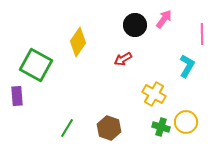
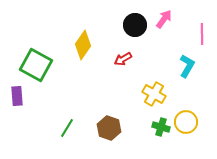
yellow diamond: moved 5 px right, 3 px down
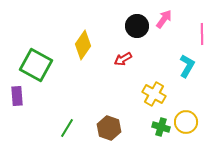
black circle: moved 2 px right, 1 px down
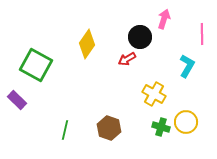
pink arrow: rotated 18 degrees counterclockwise
black circle: moved 3 px right, 11 px down
yellow diamond: moved 4 px right, 1 px up
red arrow: moved 4 px right
purple rectangle: moved 4 px down; rotated 42 degrees counterclockwise
green line: moved 2 px left, 2 px down; rotated 18 degrees counterclockwise
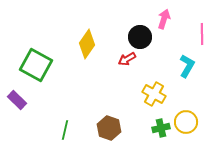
green cross: moved 1 px down; rotated 30 degrees counterclockwise
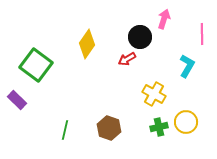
green square: rotated 8 degrees clockwise
green cross: moved 2 px left, 1 px up
